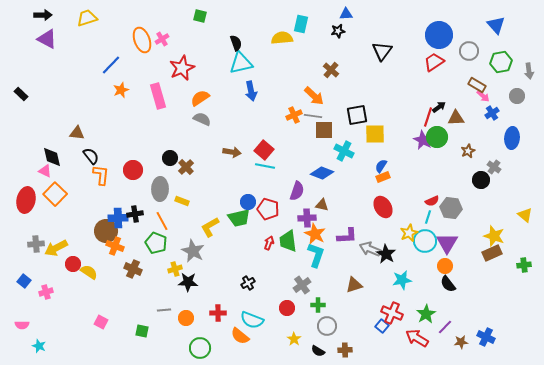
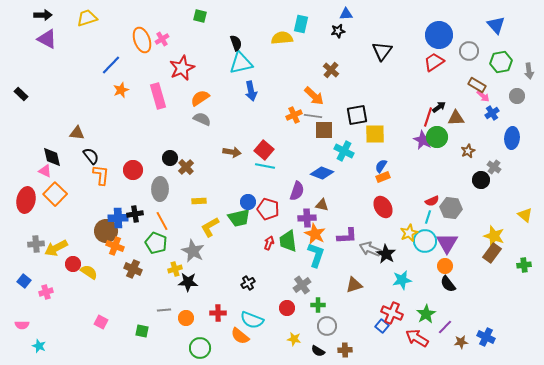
yellow rectangle at (182, 201): moved 17 px right; rotated 24 degrees counterclockwise
brown rectangle at (492, 253): rotated 30 degrees counterclockwise
yellow star at (294, 339): rotated 24 degrees counterclockwise
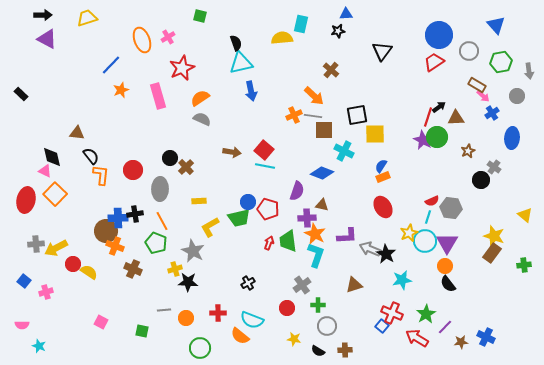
pink cross at (162, 39): moved 6 px right, 2 px up
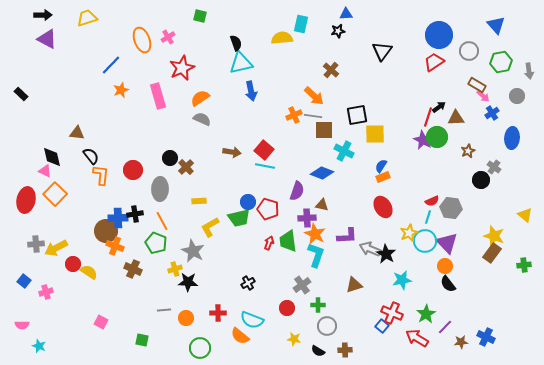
purple triangle at (447, 243): rotated 15 degrees counterclockwise
green square at (142, 331): moved 9 px down
